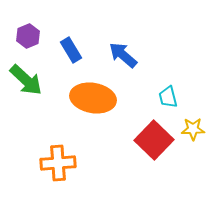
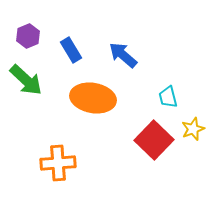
yellow star: rotated 20 degrees counterclockwise
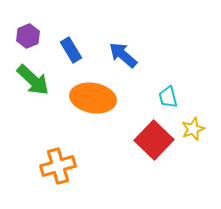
green arrow: moved 7 px right
orange cross: moved 3 px down; rotated 12 degrees counterclockwise
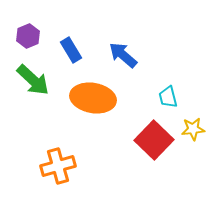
yellow star: rotated 15 degrees clockwise
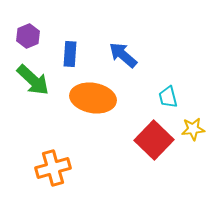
blue rectangle: moved 1 px left, 4 px down; rotated 35 degrees clockwise
orange cross: moved 5 px left, 2 px down
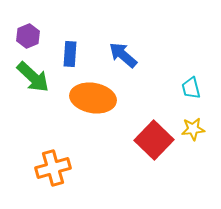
green arrow: moved 3 px up
cyan trapezoid: moved 23 px right, 9 px up
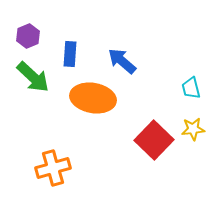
blue arrow: moved 1 px left, 6 px down
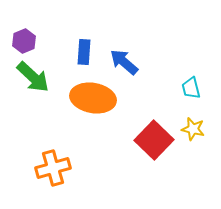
purple hexagon: moved 4 px left, 5 px down
blue rectangle: moved 14 px right, 2 px up
blue arrow: moved 2 px right, 1 px down
yellow star: rotated 20 degrees clockwise
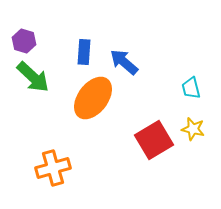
purple hexagon: rotated 20 degrees counterclockwise
orange ellipse: rotated 63 degrees counterclockwise
red square: rotated 15 degrees clockwise
